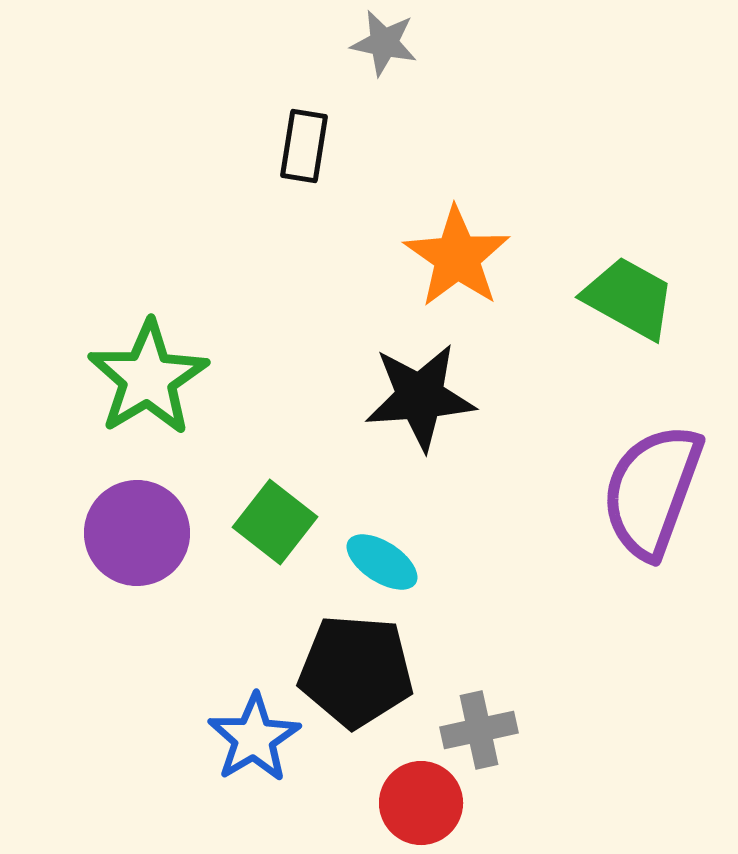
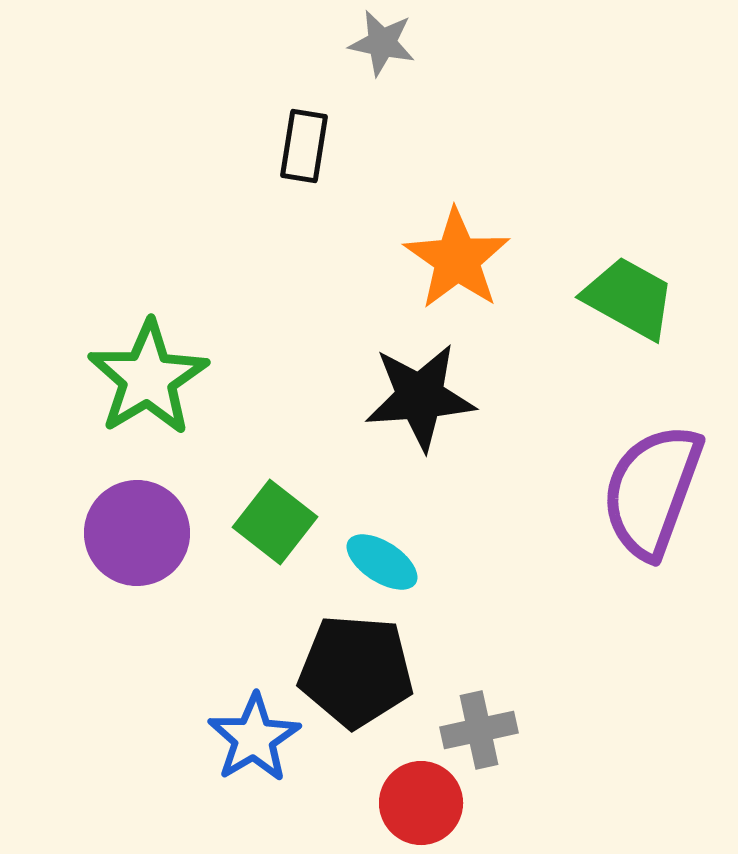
gray star: moved 2 px left
orange star: moved 2 px down
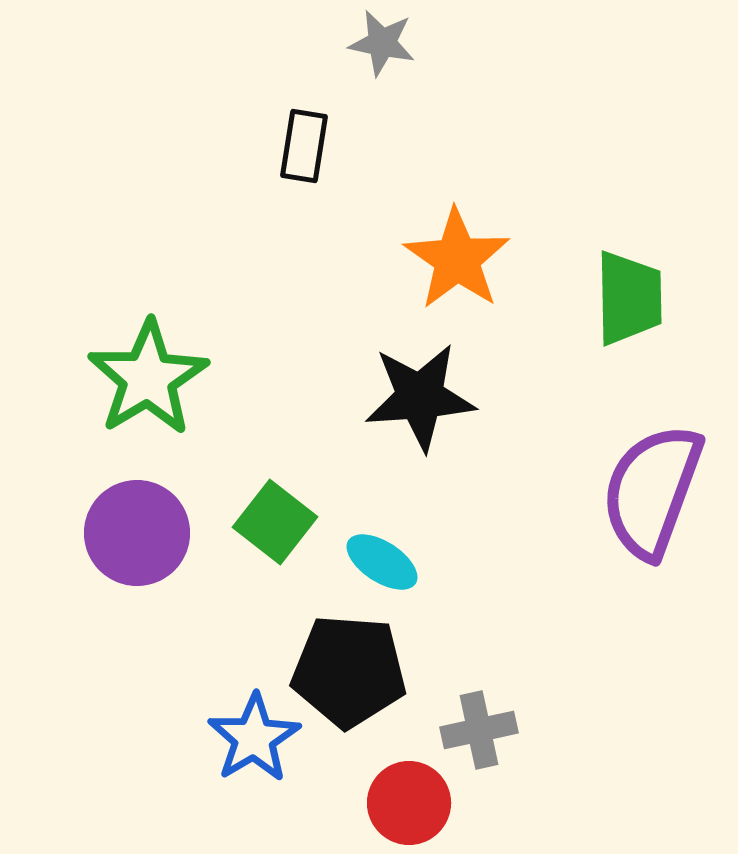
green trapezoid: rotated 60 degrees clockwise
black pentagon: moved 7 px left
red circle: moved 12 px left
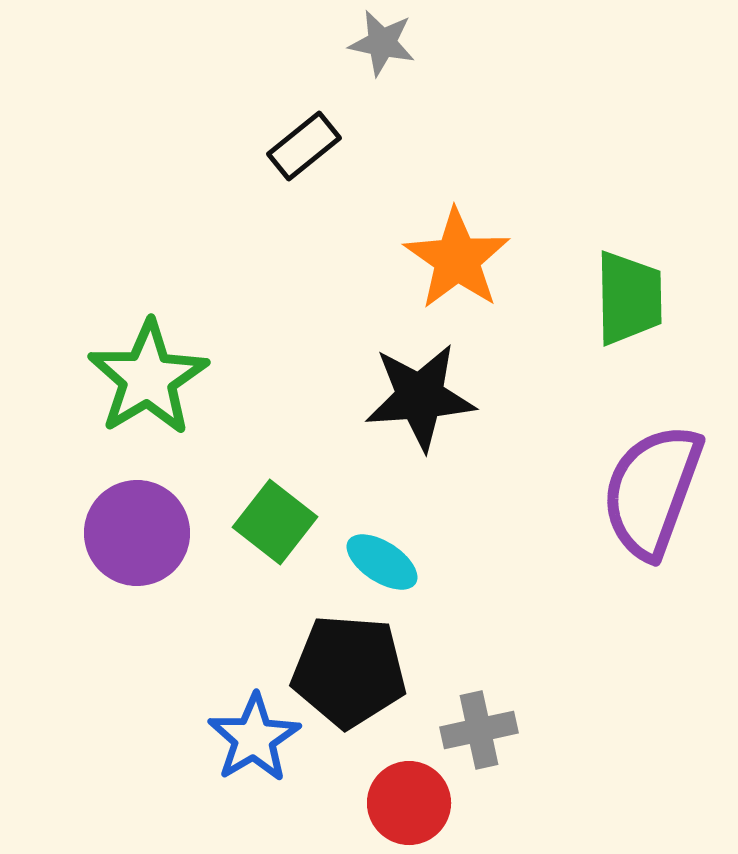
black rectangle: rotated 42 degrees clockwise
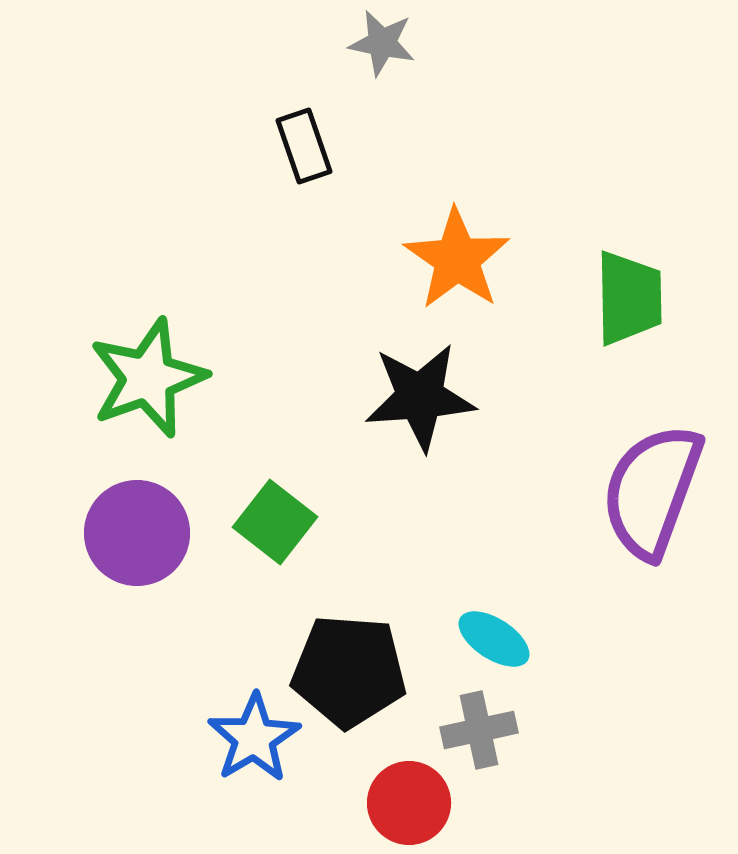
black rectangle: rotated 70 degrees counterclockwise
green star: rotated 11 degrees clockwise
cyan ellipse: moved 112 px right, 77 px down
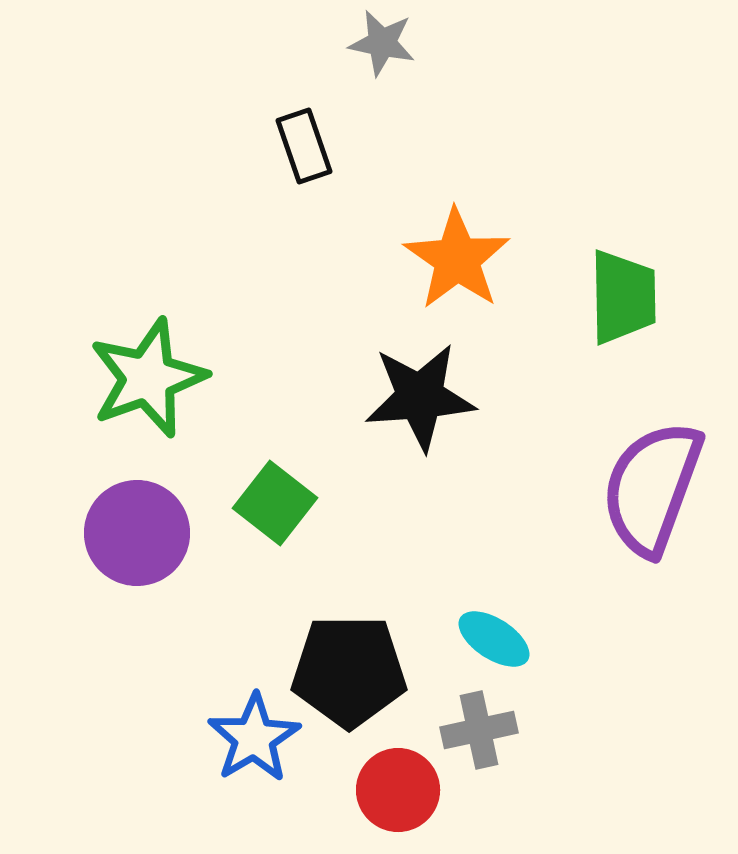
green trapezoid: moved 6 px left, 1 px up
purple semicircle: moved 3 px up
green square: moved 19 px up
black pentagon: rotated 4 degrees counterclockwise
red circle: moved 11 px left, 13 px up
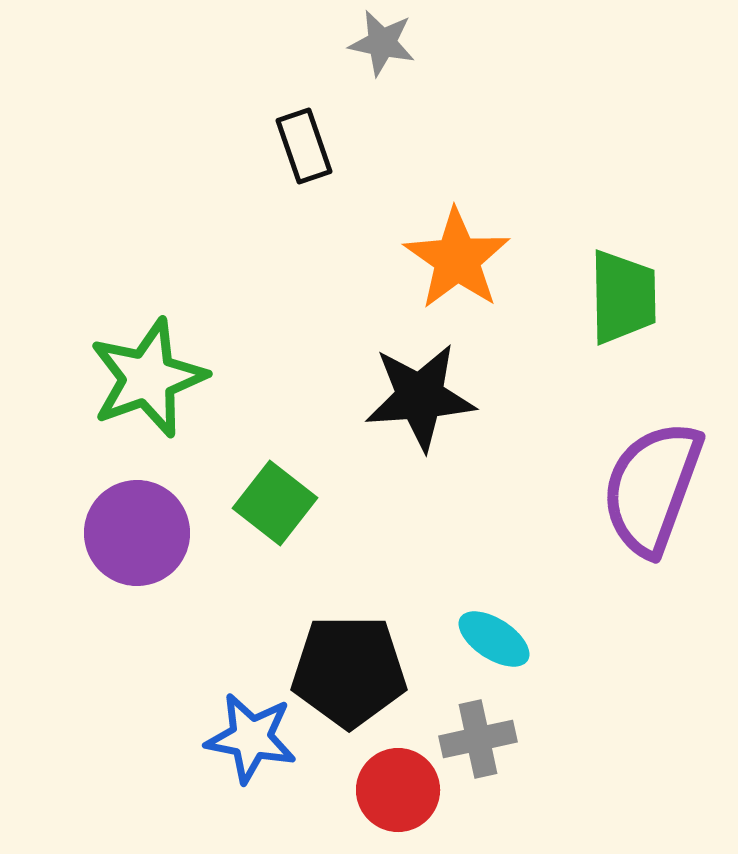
gray cross: moved 1 px left, 9 px down
blue star: moved 3 px left; rotated 30 degrees counterclockwise
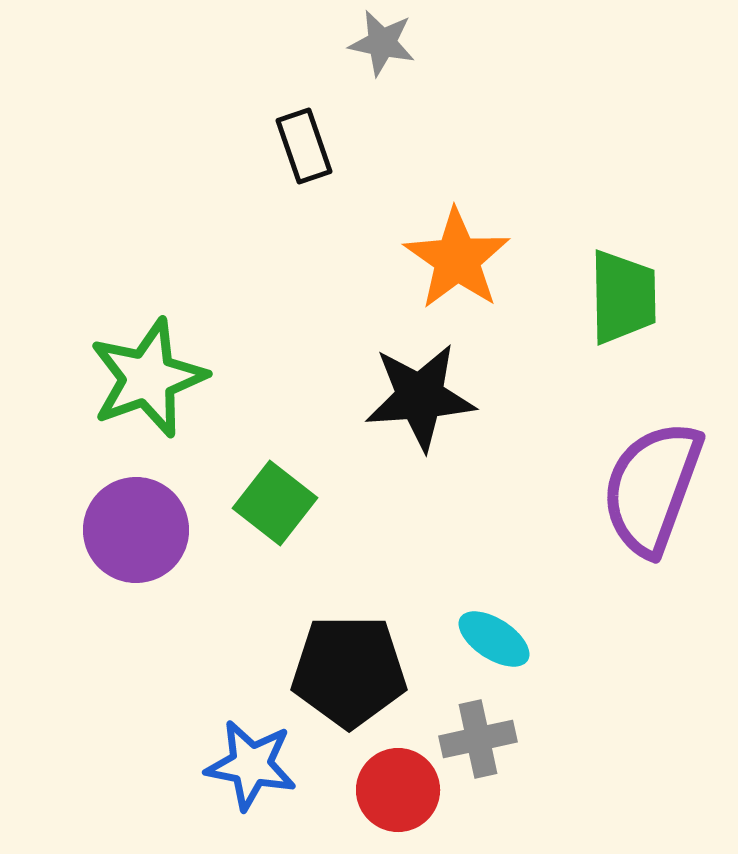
purple circle: moved 1 px left, 3 px up
blue star: moved 27 px down
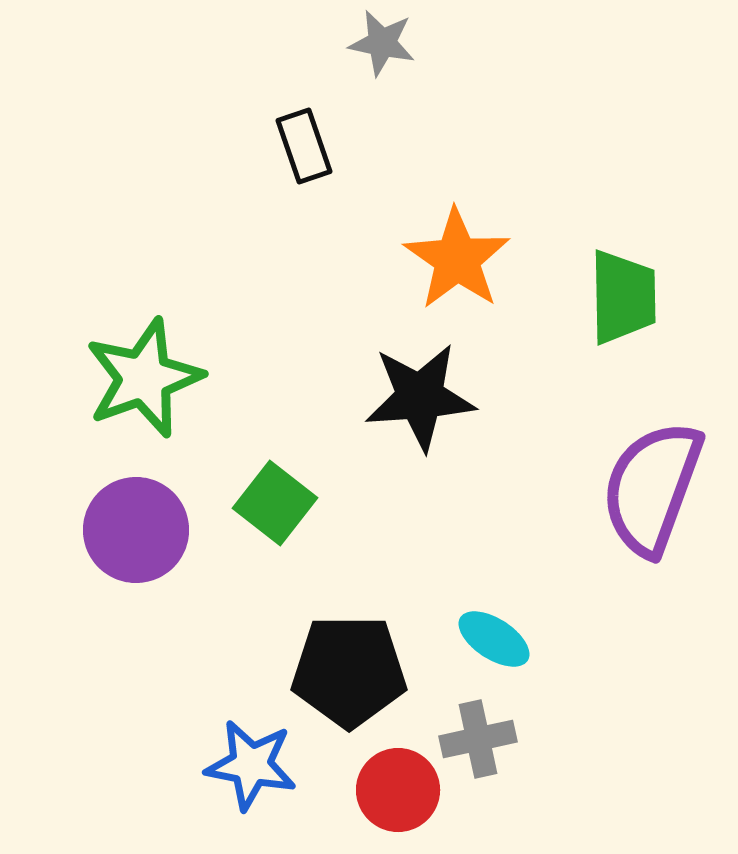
green star: moved 4 px left
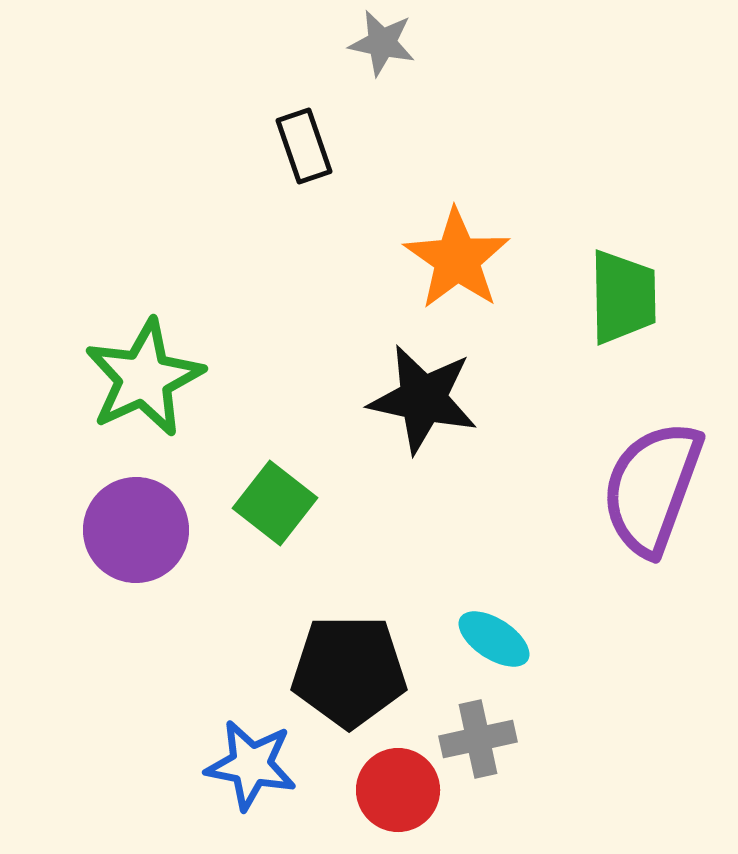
green star: rotated 5 degrees counterclockwise
black star: moved 3 px right, 2 px down; rotated 16 degrees clockwise
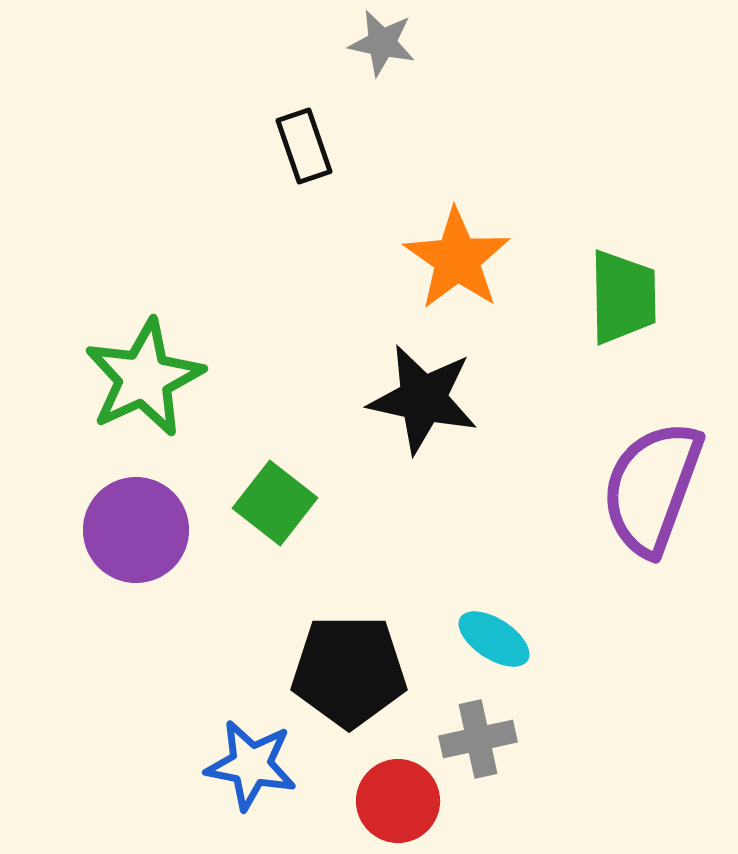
red circle: moved 11 px down
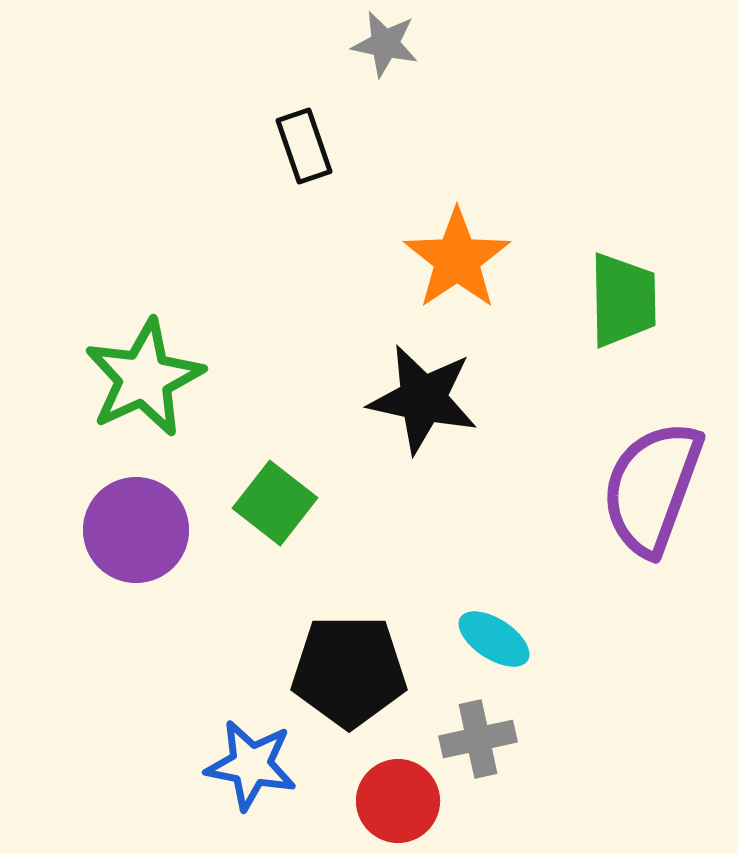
gray star: moved 3 px right, 1 px down
orange star: rotated 3 degrees clockwise
green trapezoid: moved 3 px down
